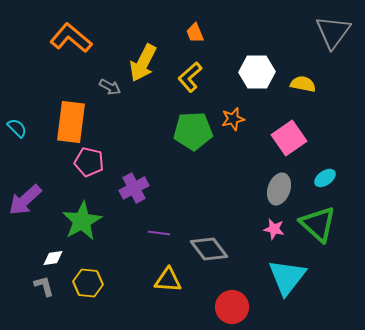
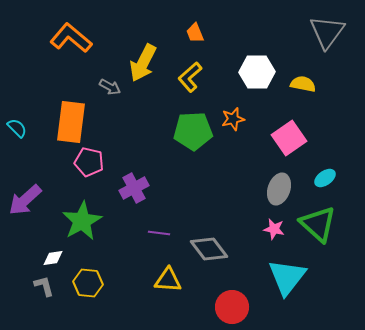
gray triangle: moved 6 px left
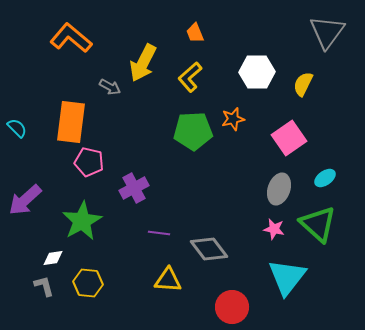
yellow semicircle: rotated 75 degrees counterclockwise
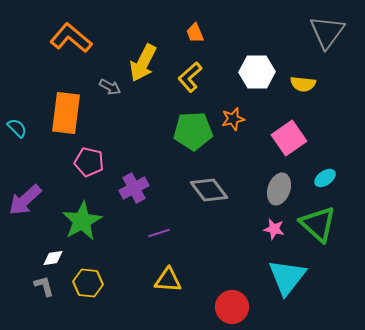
yellow semicircle: rotated 110 degrees counterclockwise
orange rectangle: moved 5 px left, 9 px up
purple line: rotated 25 degrees counterclockwise
gray diamond: moved 59 px up
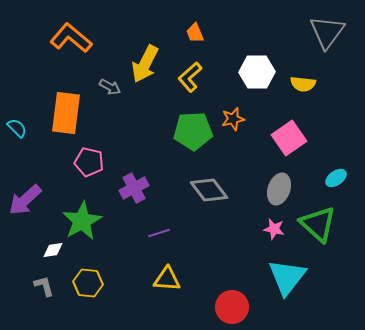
yellow arrow: moved 2 px right, 1 px down
cyan ellipse: moved 11 px right
white diamond: moved 8 px up
yellow triangle: moved 1 px left, 1 px up
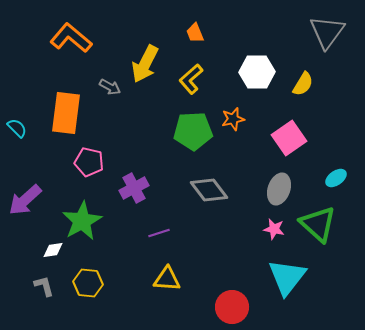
yellow L-shape: moved 1 px right, 2 px down
yellow semicircle: rotated 65 degrees counterclockwise
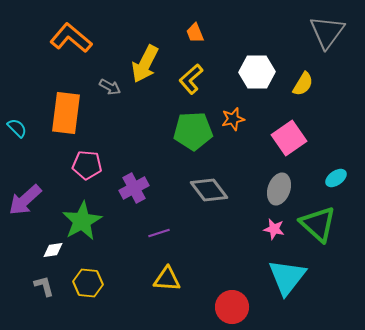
pink pentagon: moved 2 px left, 3 px down; rotated 8 degrees counterclockwise
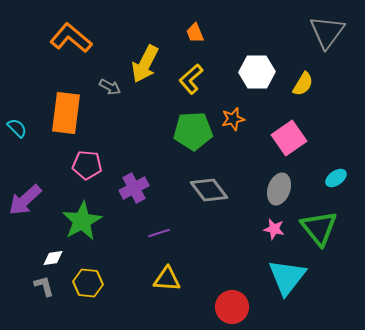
green triangle: moved 1 px right, 4 px down; rotated 9 degrees clockwise
white diamond: moved 8 px down
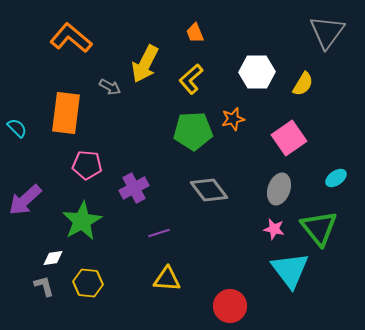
cyan triangle: moved 3 px right, 7 px up; rotated 15 degrees counterclockwise
red circle: moved 2 px left, 1 px up
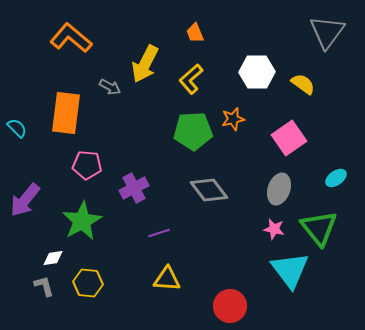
yellow semicircle: rotated 85 degrees counterclockwise
purple arrow: rotated 9 degrees counterclockwise
